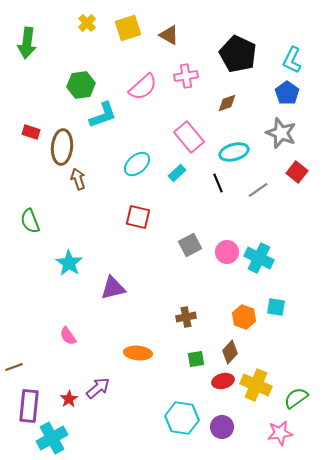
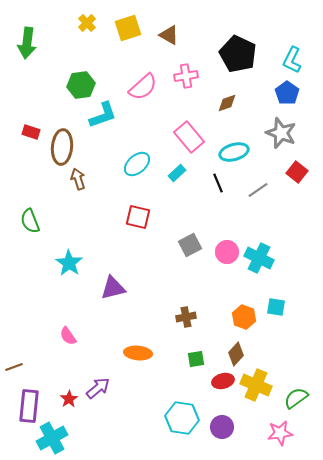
brown diamond at (230, 352): moved 6 px right, 2 px down
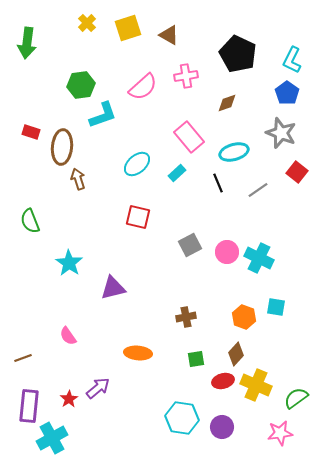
brown line at (14, 367): moved 9 px right, 9 px up
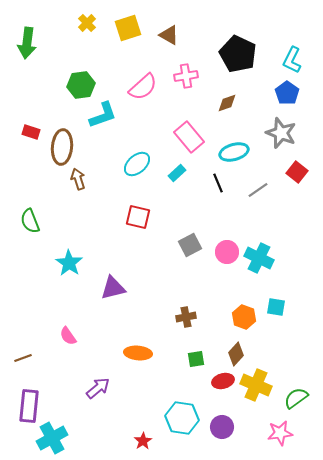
red star at (69, 399): moved 74 px right, 42 px down
